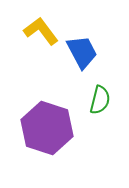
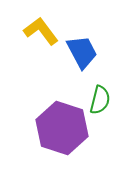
purple hexagon: moved 15 px right
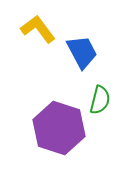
yellow L-shape: moved 3 px left, 2 px up
purple hexagon: moved 3 px left
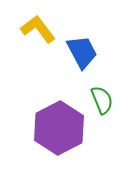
green semicircle: moved 2 px right; rotated 36 degrees counterclockwise
purple hexagon: rotated 15 degrees clockwise
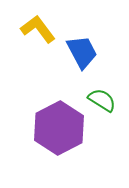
green semicircle: rotated 36 degrees counterclockwise
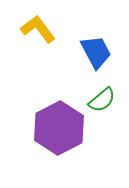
blue trapezoid: moved 14 px right
green semicircle: rotated 108 degrees clockwise
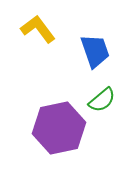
blue trapezoid: moved 1 px left, 1 px up; rotated 9 degrees clockwise
purple hexagon: rotated 15 degrees clockwise
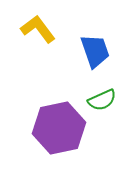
green semicircle: rotated 16 degrees clockwise
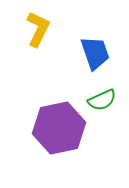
yellow L-shape: rotated 63 degrees clockwise
blue trapezoid: moved 2 px down
